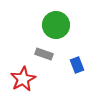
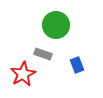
gray rectangle: moved 1 px left
red star: moved 5 px up
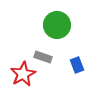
green circle: moved 1 px right
gray rectangle: moved 3 px down
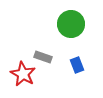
green circle: moved 14 px right, 1 px up
red star: rotated 15 degrees counterclockwise
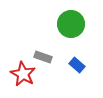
blue rectangle: rotated 28 degrees counterclockwise
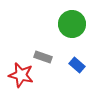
green circle: moved 1 px right
red star: moved 2 px left, 1 px down; rotated 15 degrees counterclockwise
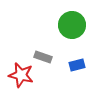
green circle: moved 1 px down
blue rectangle: rotated 56 degrees counterclockwise
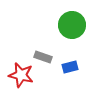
blue rectangle: moved 7 px left, 2 px down
